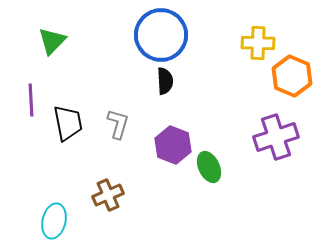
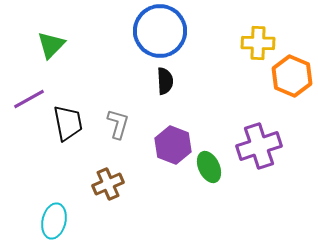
blue circle: moved 1 px left, 4 px up
green triangle: moved 1 px left, 4 px down
purple line: moved 2 px left, 1 px up; rotated 64 degrees clockwise
purple cross: moved 17 px left, 9 px down
brown cross: moved 11 px up
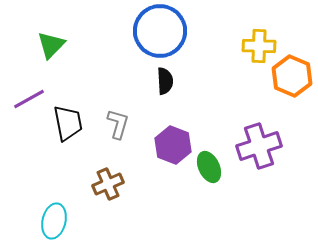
yellow cross: moved 1 px right, 3 px down
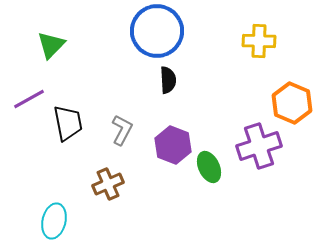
blue circle: moved 3 px left
yellow cross: moved 5 px up
orange hexagon: moved 27 px down
black semicircle: moved 3 px right, 1 px up
gray L-shape: moved 4 px right, 6 px down; rotated 12 degrees clockwise
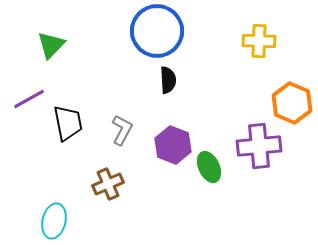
purple cross: rotated 12 degrees clockwise
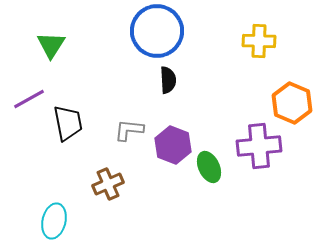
green triangle: rotated 12 degrees counterclockwise
gray L-shape: moved 7 px right; rotated 112 degrees counterclockwise
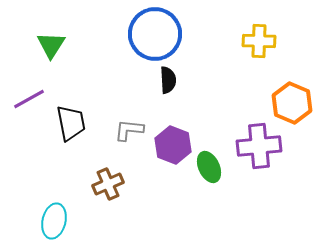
blue circle: moved 2 px left, 3 px down
black trapezoid: moved 3 px right
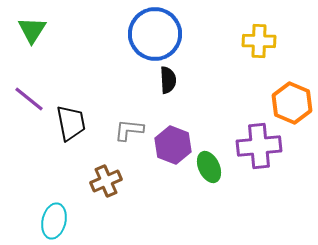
green triangle: moved 19 px left, 15 px up
purple line: rotated 68 degrees clockwise
brown cross: moved 2 px left, 3 px up
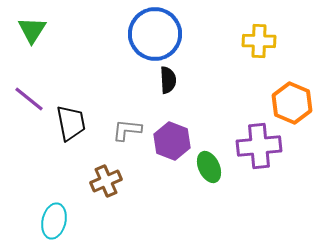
gray L-shape: moved 2 px left
purple hexagon: moved 1 px left, 4 px up
